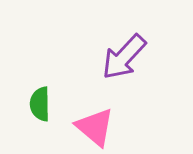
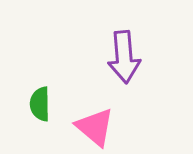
purple arrow: rotated 48 degrees counterclockwise
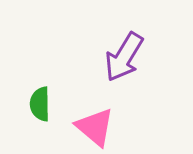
purple arrow: rotated 36 degrees clockwise
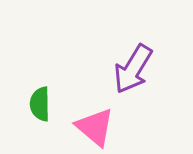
purple arrow: moved 9 px right, 12 px down
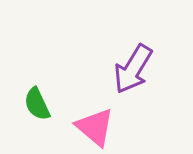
green semicircle: moved 3 px left; rotated 24 degrees counterclockwise
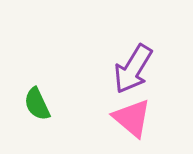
pink triangle: moved 37 px right, 9 px up
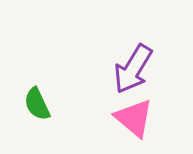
pink triangle: moved 2 px right
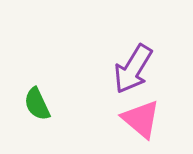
pink triangle: moved 7 px right, 1 px down
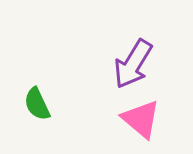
purple arrow: moved 5 px up
